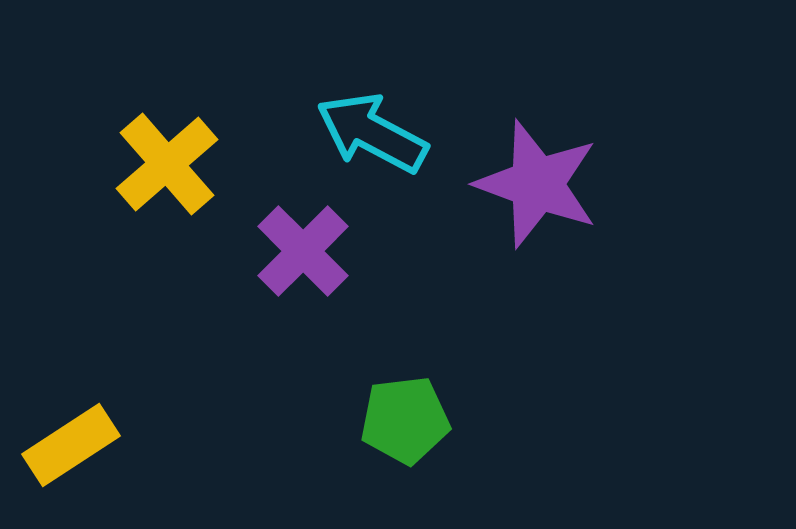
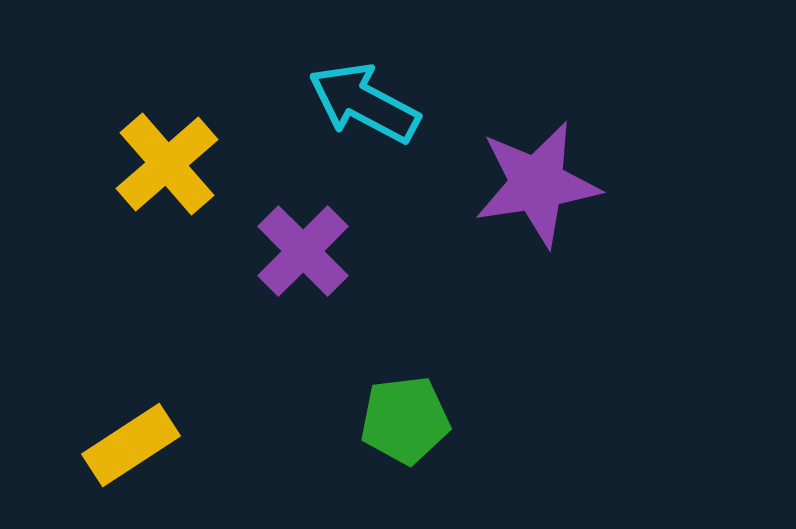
cyan arrow: moved 8 px left, 30 px up
purple star: rotated 29 degrees counterclockwise
yellow rectangle: moved 60 px right
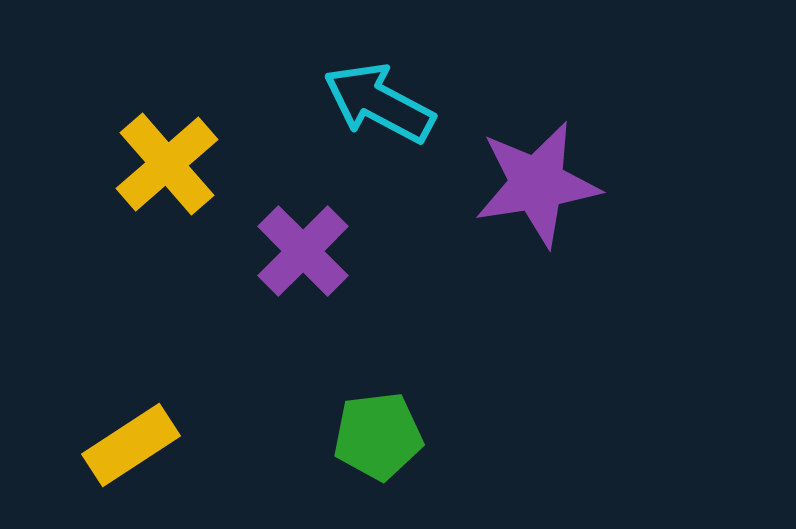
cyan arrow: moved 15 px right
green pentagon: moved 27 px left, 16 px down
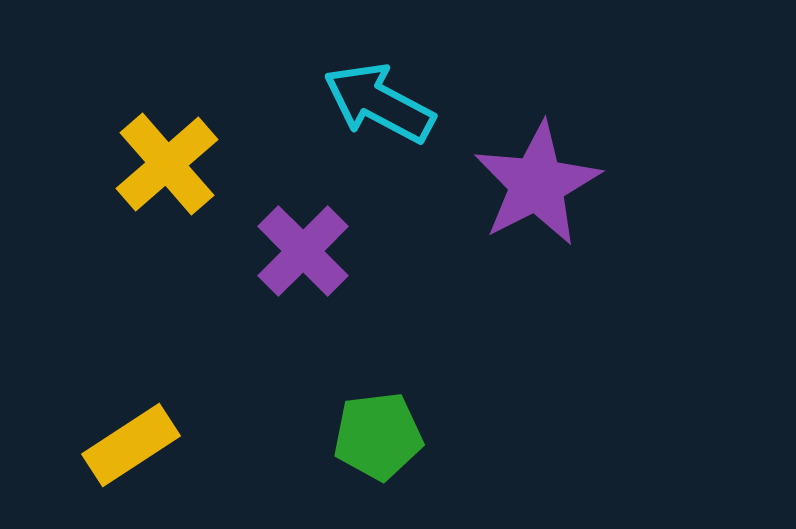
purple star: rotated 18 degrees counterclockwise
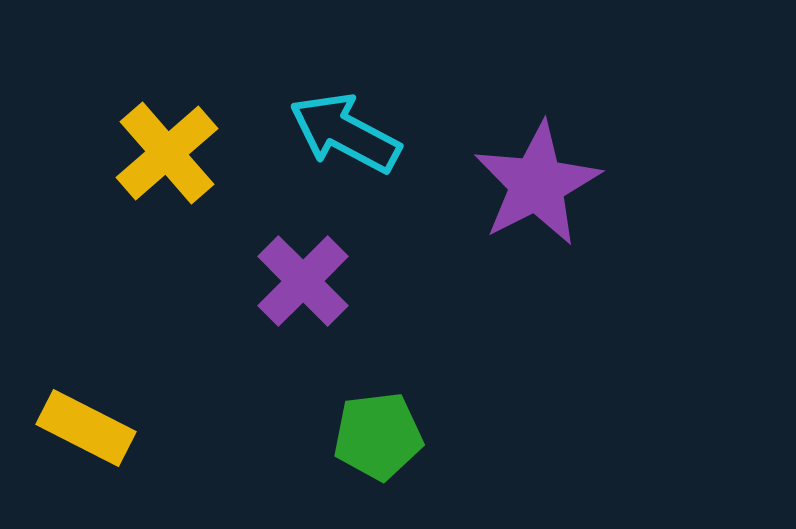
cyan arrow: moved 34 px left, 30 px down
yellow cross: moved 11 px up
purple cross: moved 30 px down
yellow rectangle: moved 45 px left, 17 px up; rotated 60 degrees clockwise
